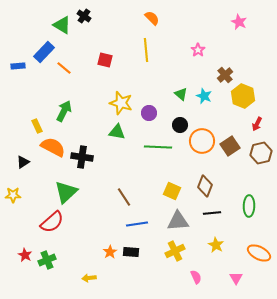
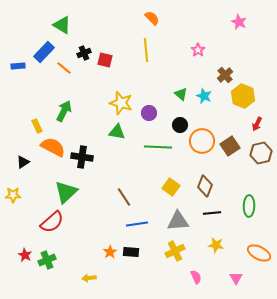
black cross at (84, 16): moved 37 px down; rotated 32 degrees clockwise
yellow square at (172, 191): moved 1 px left, 4 px up; rotated 12 degrees clockwise
yellow star at (216, 245): rotated 21 degrees counterclockwise
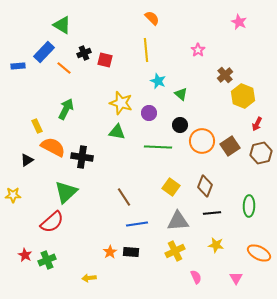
cyan star at (204, 96): moved 46 px left, 15 px up
green arrow at (64, 111): moved 2 px right, 2 px up
black triangle at (23, 162): moved 4 px right, 2 px up
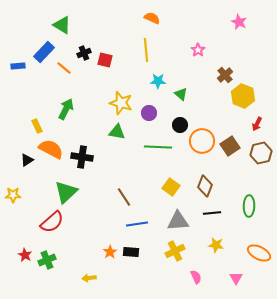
orange semicircle at (152, 18): rotated 21 degrees counterclockwise
cyan star at (158, 81): rotated 21 degrees counterclockwise
orange semicircle at (53, 147): moved 2 px left, 2 px down
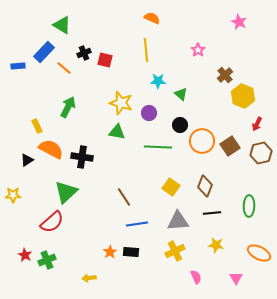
green arrow at (66, 109): moved 2 px right, 2 px up
